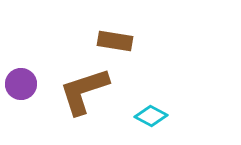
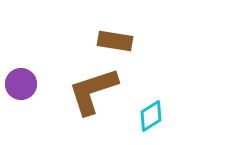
brown L-shape: moved 9 px right
cyan diamond: rotated 60 degrees counterclockwise
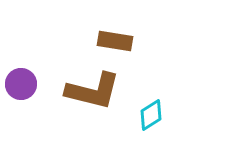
brown L-shape: rotated 148 degrees counterclockwise
cyan diamond: moved 1 px up
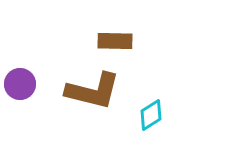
brown rectangle: rotated 8 degrees counterclockwise
purple circle: moved 1 px left
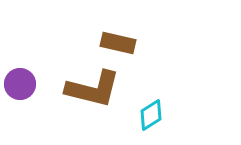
brown rectangle: moved 3 px right, 2 px down; rotated 12 degrees clockwise
brown L-shape: moved 2 px up
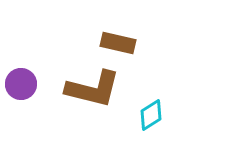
purple circle: moved 1 px right
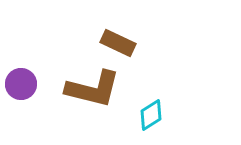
brown rectangle: rotated 12 degrees clockwise
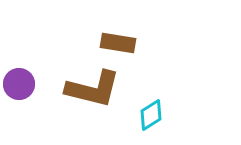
brown rectangle: rotated 16 degrees counterclockwise
purple circle: moved 2 px left
